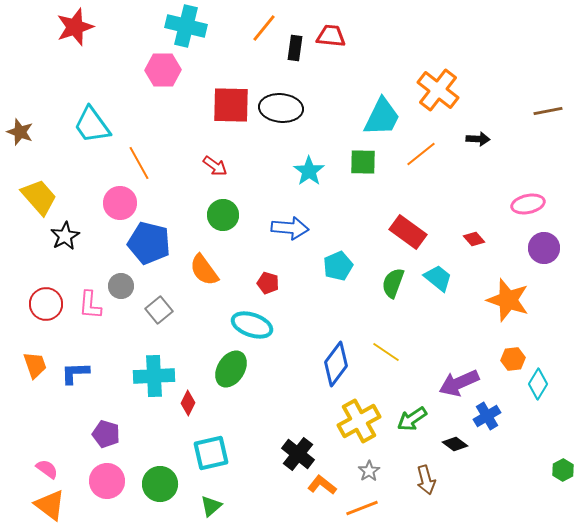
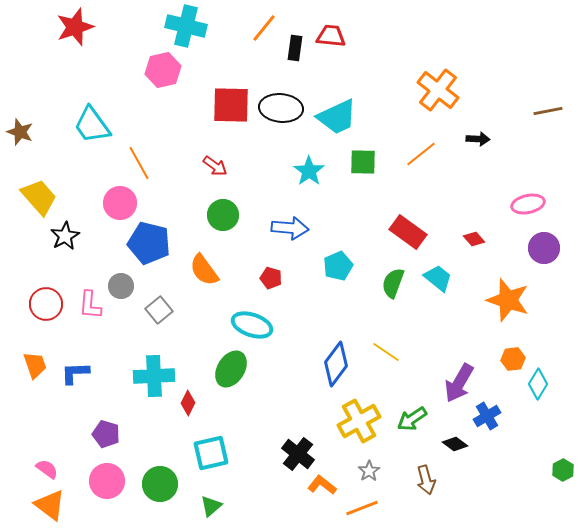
pink hexagon at (163, 70): rotated 12 degrees counterclockwise
cyan trapezoid at (382, 117): moved 45 px left; rotated 39 degrees clockwise
red pentagon at (268, 283): moved 3 px right, 5 px up
purple arrow at (459, 383): rotated 36 degrees counterclockwise
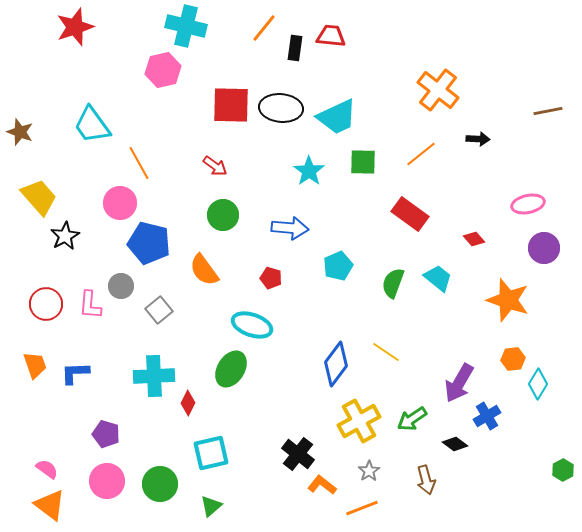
red rectangle at (408, 232): moved 2 px right, 18 px up
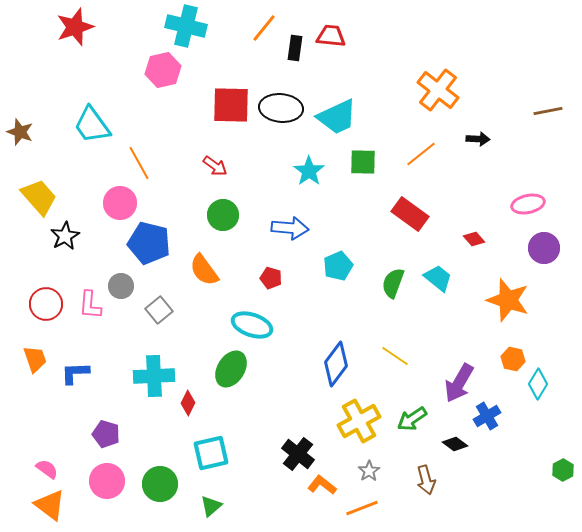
yellow line at (386, 352): moved 9 px right, 4 px down
orange hexagon at (513, 359): rotated 20 degrees clockwise
orange trapezoid at (35, 365): moved 6 px up
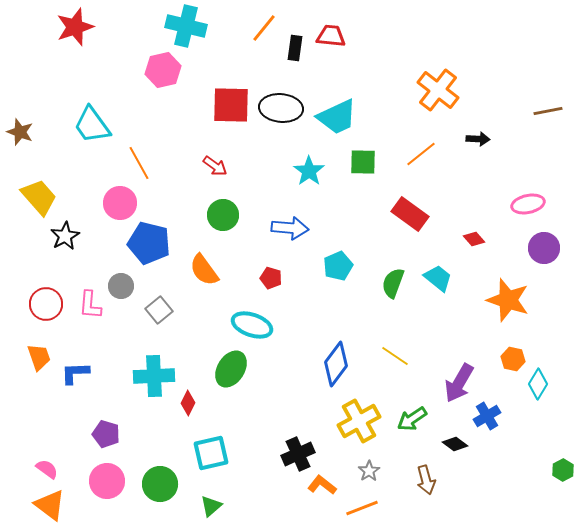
orange trapezoid at (35, 359): moved 4 px right, 2 px up
black cross at (298, 454): rotated 28 degrees clockwise
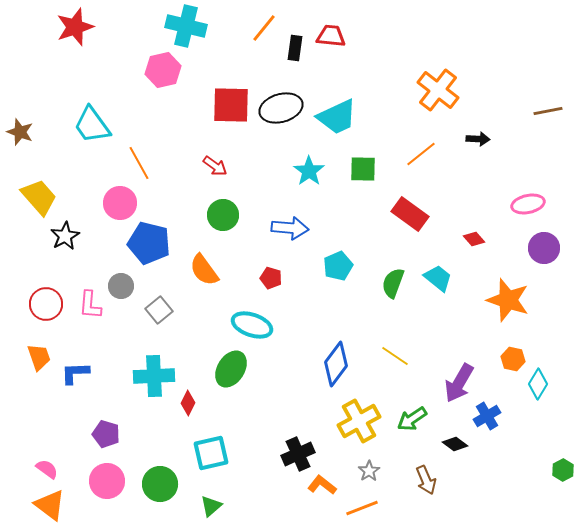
black ellipse at (281, 108): rotated 21 degrees counterclockwise
green square at (363, 162): moved 7 px down
brown arrow at (426, 480): rotated 8 degrees counterclockwise
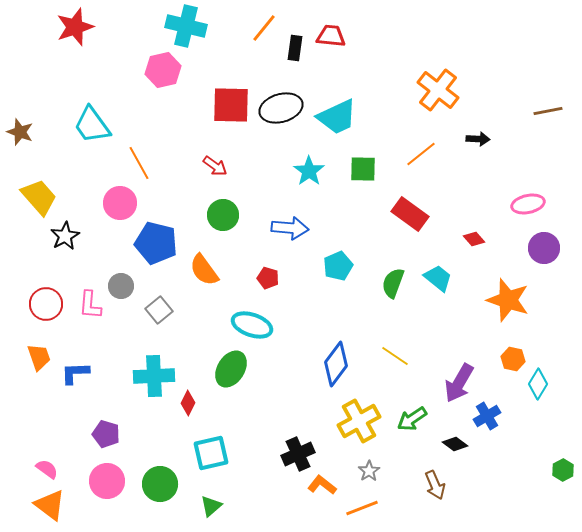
blue pentagon at (149, 243): moved 7 px right
red pentagon at (271, 278): moved 3 px left
brown arrow at (426, 480): moved 9 px right, 5 px down
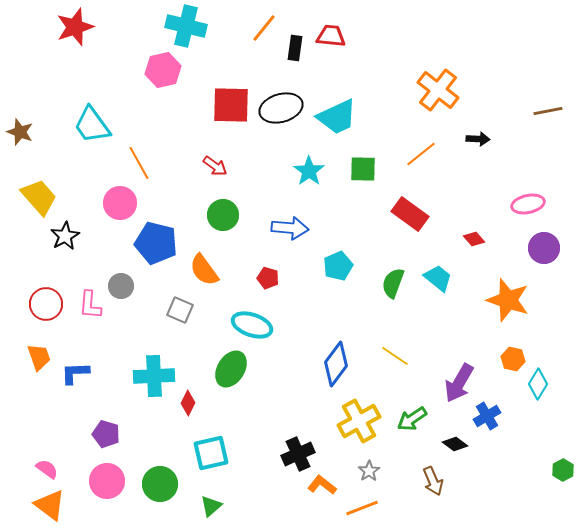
gray square at (159, 310): moved 21 px right; rotated 28 degrees counterclockwise
brown arrow at (435, 485): moved 2 px left, 4 px up
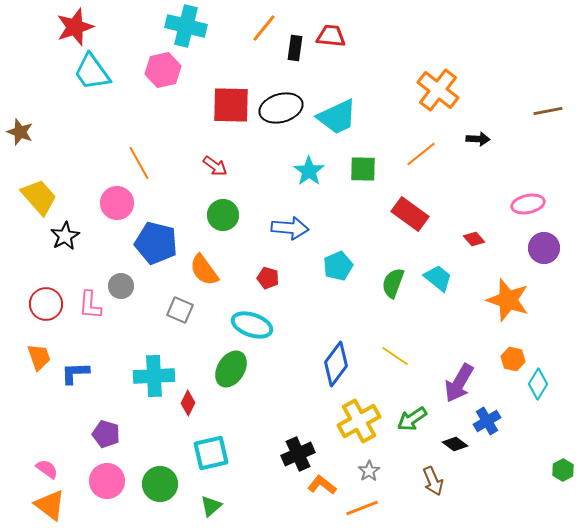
cyan trapezoid at (92, 125): moved 53 px up
pink circle at (120, 203): moved 3 px left
blue cross at (487, 416): moved 5 px down
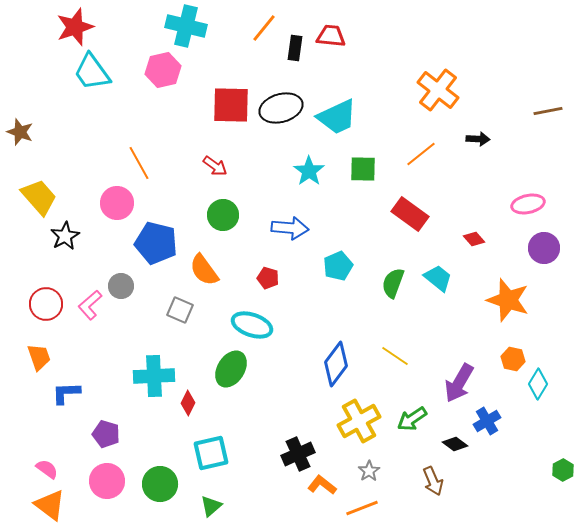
pink L-shape at (90, 305): rotated 44 degrees clockwise
blue L-shape at (75, 373): moved 9 px left, 20 px down
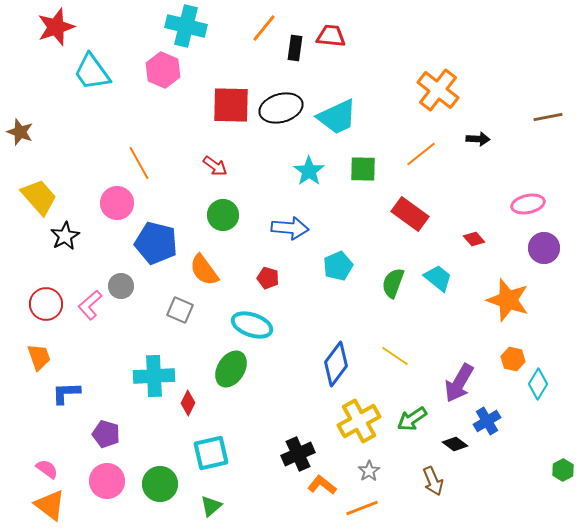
red star at (75, 27): moved 19 px left
pink hexagon at (163, 70): rotated 24 degrees counterclockwise
brown line at (548, 111): moved 6 px down
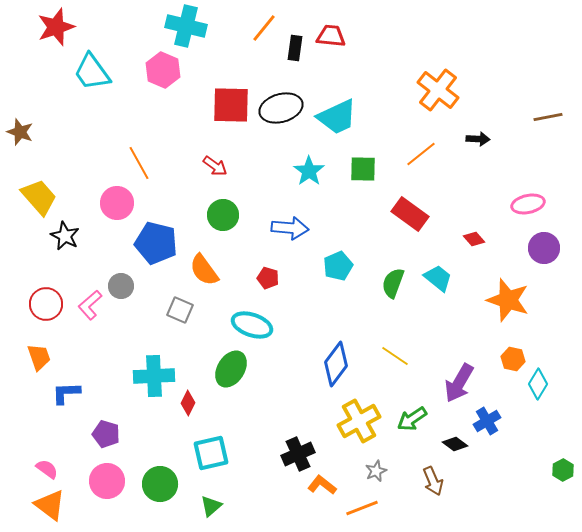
black star at (65, 236): rotated 16 degrees counterclockwise
gray star at (369, 471): moved 7 px right; rotated 10 degrees clockwise
